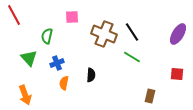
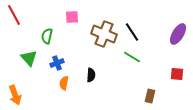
orange arrow: moved 10 px left
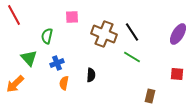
orange arrow: moved 11 px up; rotated 66 degrees clockwise
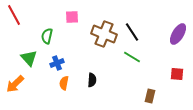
black semicircle: moved 1 px right, 5 px down
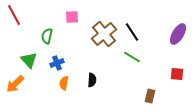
brown cross: rotated 30 degrees clockwise
green triangle: moved 2 px down
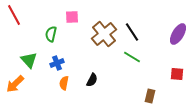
green semicircle: moved 4 px right, 2 px up
black semicircle: rotated 24 degrees clockwise
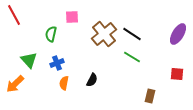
black line: moved 2 px down; rotated 24 degrees counterclockwise
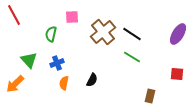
brown cross: moved 1 px left, 2 px up
